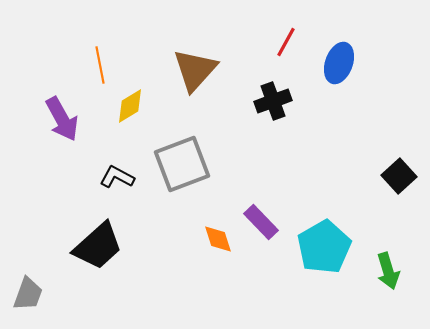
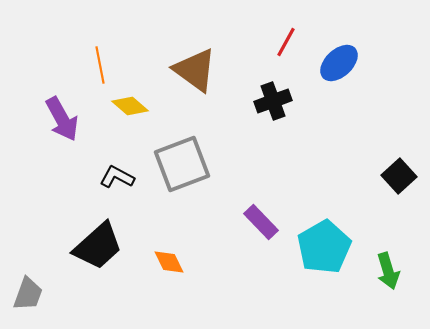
blue ellipse: rotated 27 degrees clockwise
brown triangle: rotated 36 degrees counterclockwise
yellow diamond: rotated 72 degrees clockwise
orange diamond: moved 49 px left, 23 px down; rotated 8 degrees counterclockwise
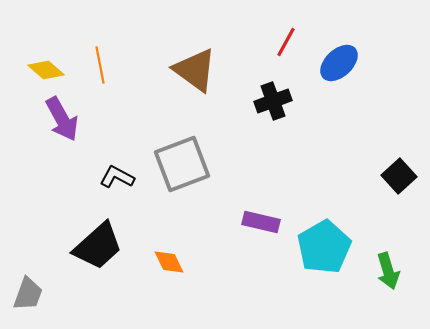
yellow diamond: moved 84 px left, 36 px up
purple rectangle: rotated 33 degrees counterclockwise
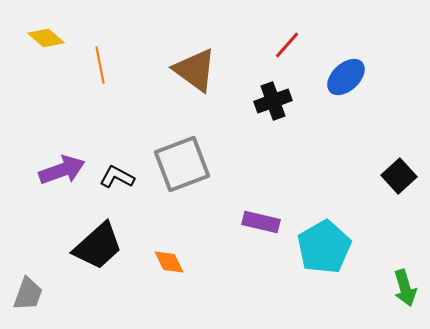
red line: moved 1 px right, 3 px down; rotated 12 degrees clockwise
blue ellipse: moved 7 px right, 14 px down
yellow diamond: moved 32 px up
purple arrow: moved 51 px down; rotated 81 degrees counterclockwise
green arrow: moved 17 px right, 17 px down
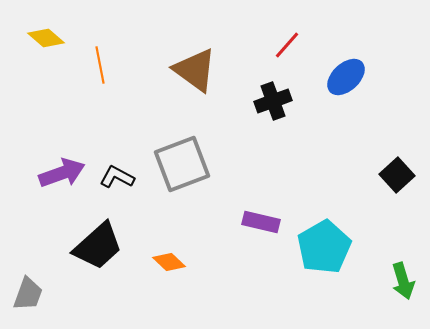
purple arrow: moved 3 px down
black square: moved 2 px left, 1 px up
orange diamond: rotated 20 degrees counterclockwise
green arrow: moved 2 px left, 7 px up
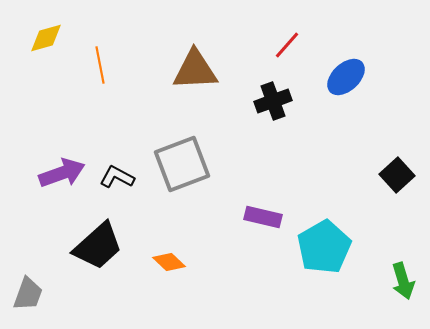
yellow diamond: rotated 57 degrees counterclockwise
brown triangle: rotated 39 degrees counterclockwise
purple rectangle: moved 2 px right, 5 px up
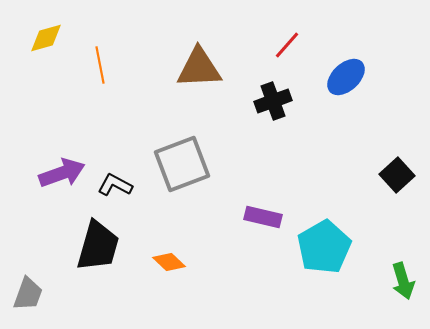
brown triangle: moved 4 px right, 2 px up
black L-shape: moved 2 px left, 8 px down
black trapezoid: rotated 32 degrees counterclockwise
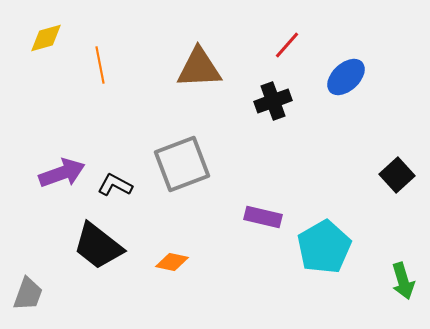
black trapezoid: rotated 112 degrees clockwise
orange diamond: moved 3 px right; rotated 32 degrees counterclockwise
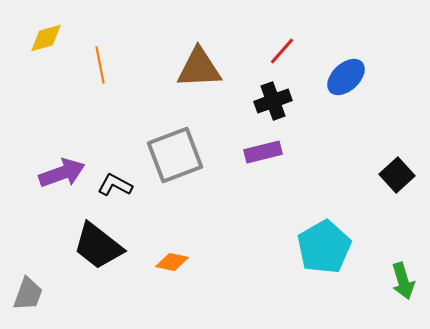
red line: moved 5 px left, 6 px down
gray square: moved 7 px left, 9 px up
purple rectangle: moved 65 px up; rotated 27 degrees counterclockwise
